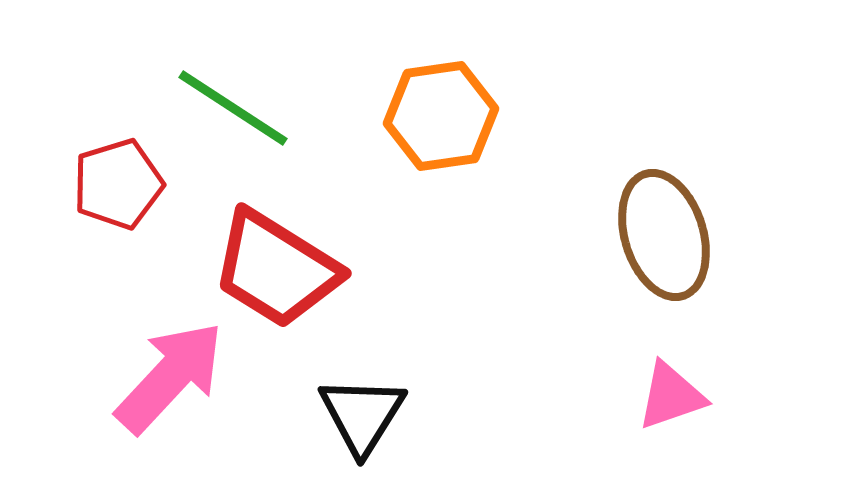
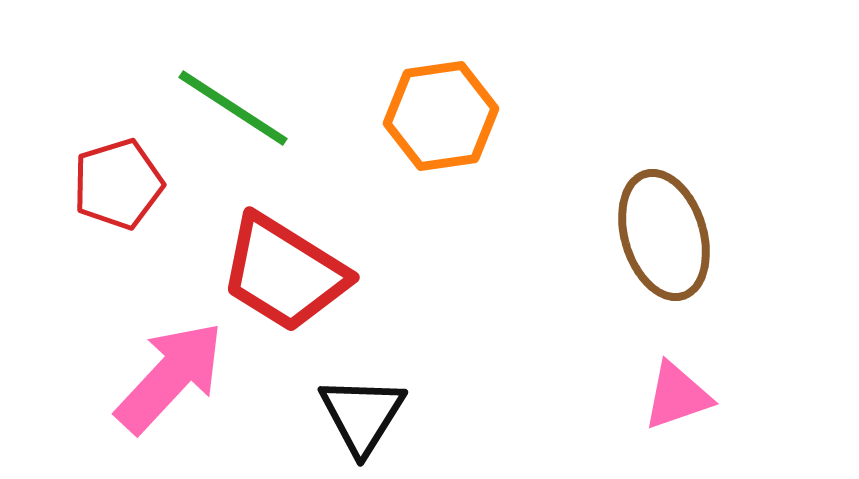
red trapezoid: moved 8 px right, 4 px down
pink triangle: moved 6 px right
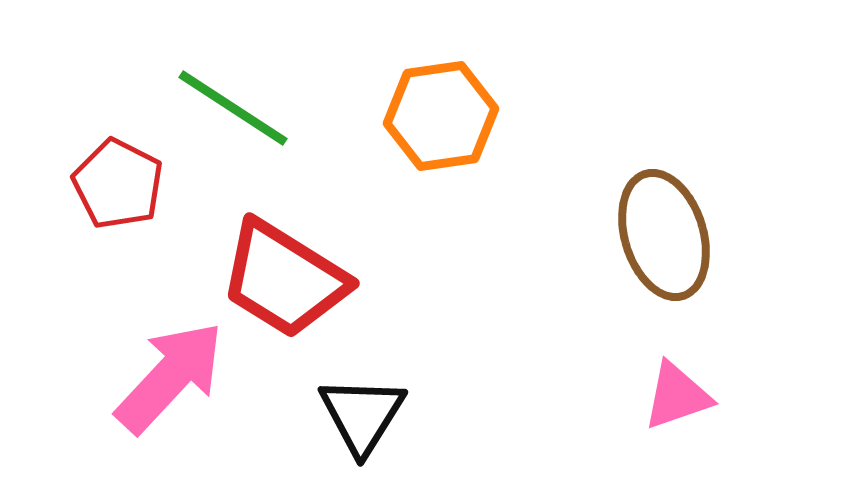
red pentagon: rotated 28 degrees counterclockwise
red trapezoid: moved 6 px down
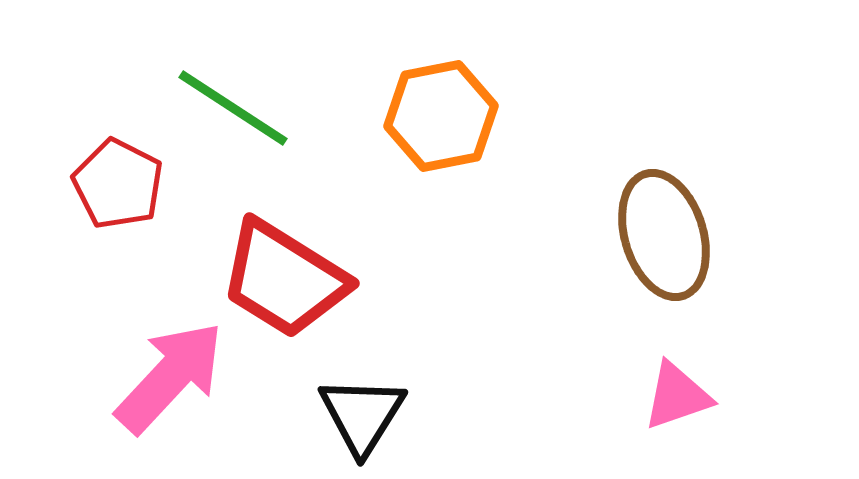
orange hexagon: rotated 3 degrees counterclockwise
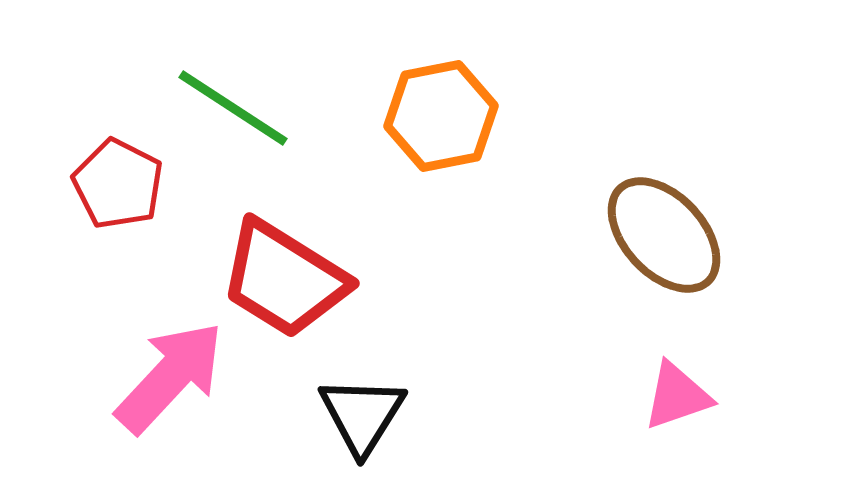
brown ellipse: rotated 26 degrees counterclockwise
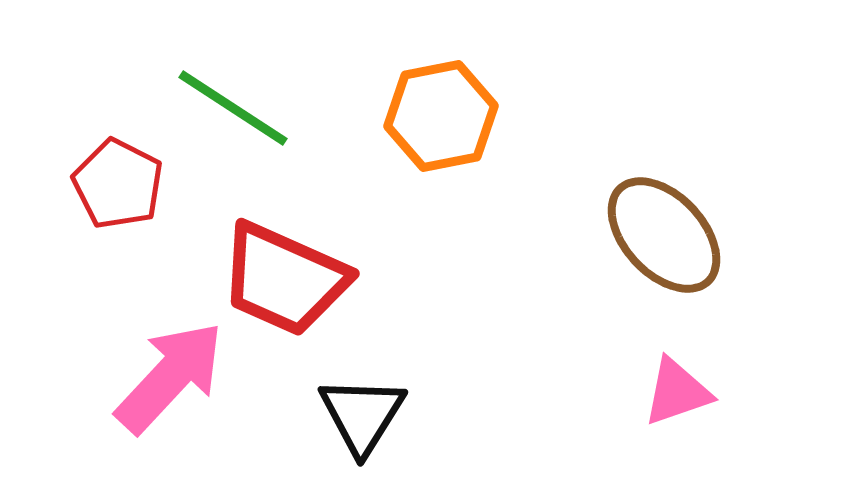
red trapezoid: rotated 8 degrees counterclockwise
pink triangle: moved 4 px up
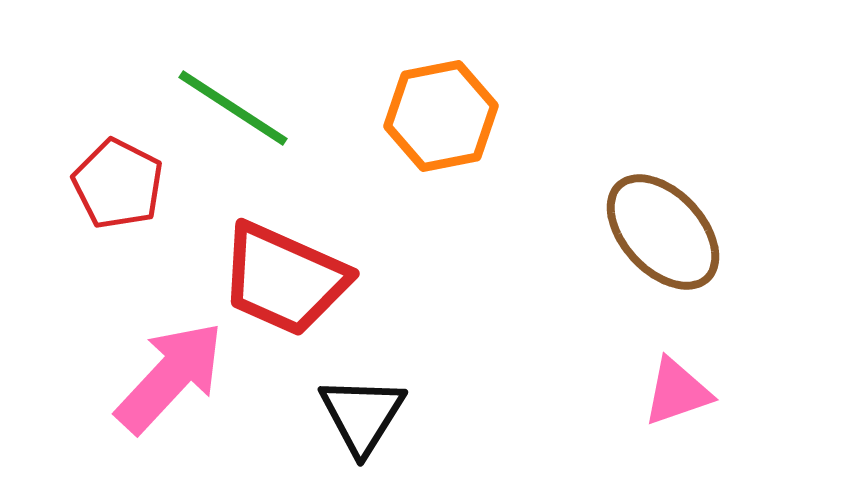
brown ellipse: moved 1 px left, 3 px up
